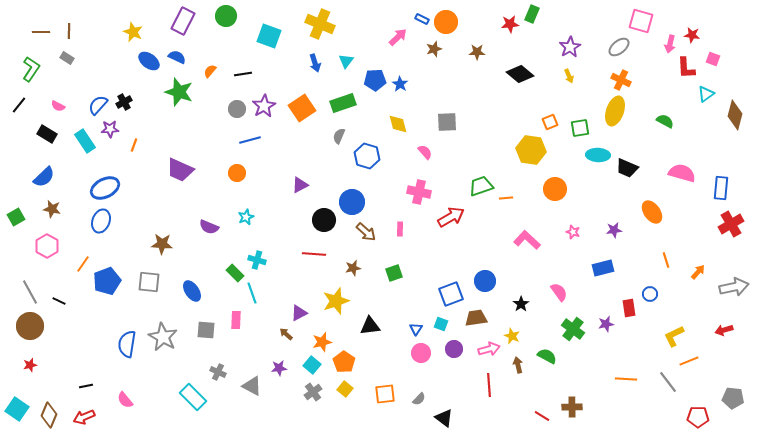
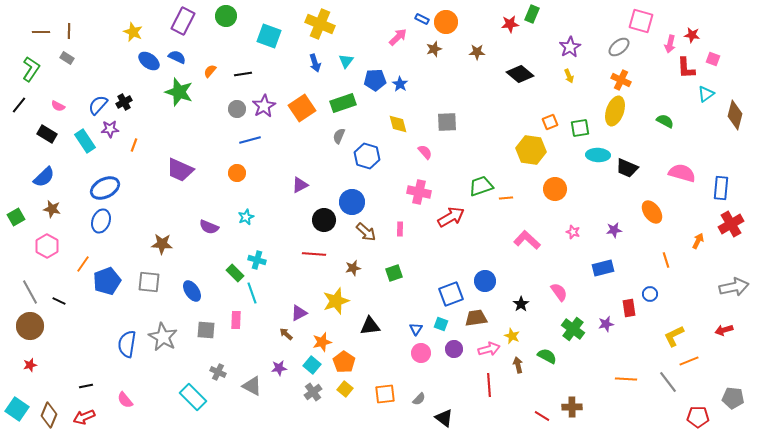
orange arrow at (698, 272): moved 31 px up; rotated 14 degrees counterclockwise
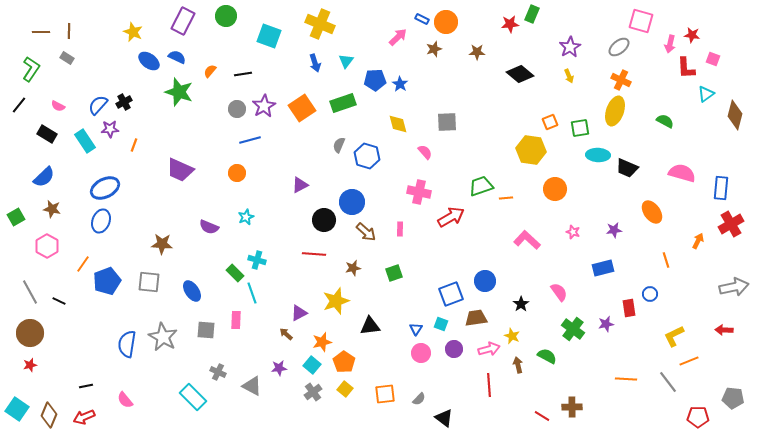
gray semicircle at (339, 136): moved 9 px down
brown circle at (30, 326): moved 7 px down
red arrow at (724, 330): rotated 18 degrees clockwise
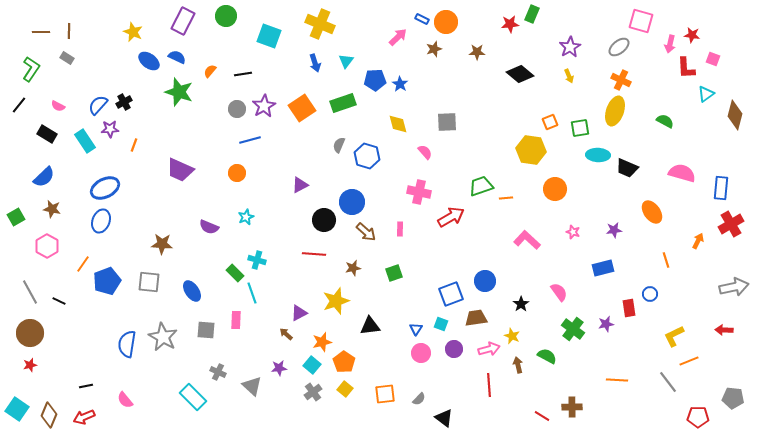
orange line at (626, 379): moved 9 px left, 1 px down
gray triangle at (252, 386): rotated 15 degrees clockwise
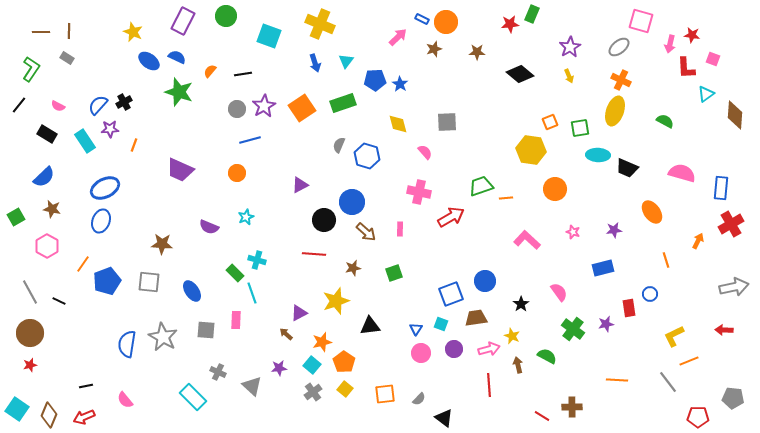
brown diamond at (735, 115): rotated 12 degrees counterclockwise
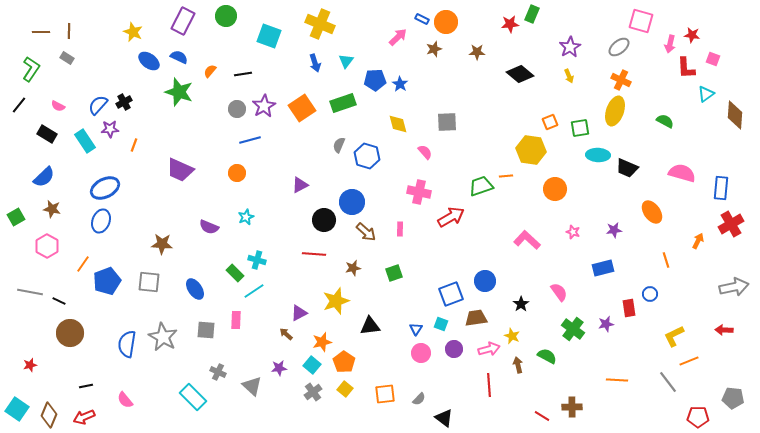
blue semicircle at (177, 57): moved 2 px right
orange line at (506, 198): moved 22 px up
blue ellipse at (192, 291): moved 3 px right, 2 px up
gray line at (30, 292): rotated 50 degrees counterclockwise
cyan line at (252, 293): moved 2 px right, 2 px up; rotated 75 degrees clockwise
brown circle at (30, 333): moved 40 px right
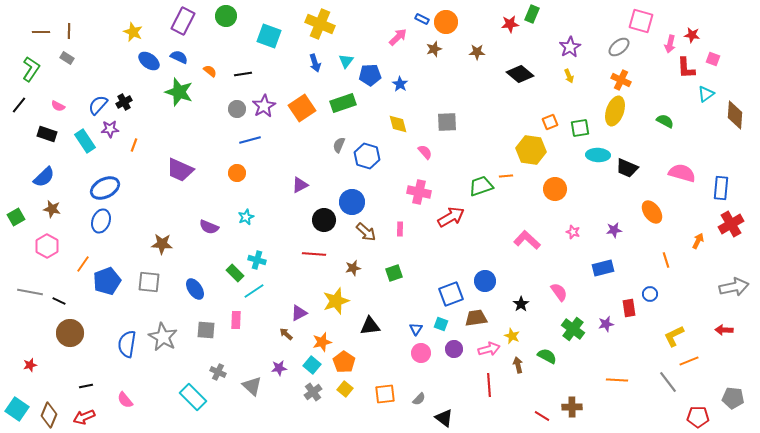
orange semicircle at (210, 71): rotated 88 degrees clockwise
blue pentagon at (375, 80): moved 5 px left, 5 px up
black rectangle at (47, 134): rotated 12 degrees counterclockwise
